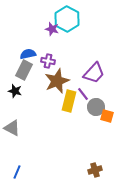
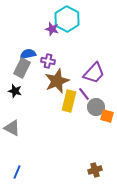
gray rectangle: moved 2 px left, 2 px up
purple line: moved 1 px right
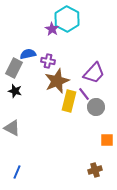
purple star: rotated 16 degrees clockwise
gray rectangle: moved 8 px left
orange square: moved 24 px down; rotated 16 degrees counterclockwise
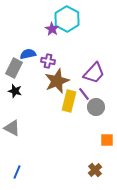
brown cross: rotated 24 degrees counterclockwise
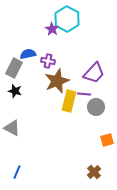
purple line: rotated 48 degrees counterclockwise
orange square: rotated 16 degrees counterclockwise
brown cross: moved 1 px left, 2 px down
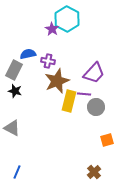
gray rectangle: moved 2 px down
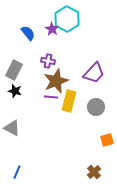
blue semicircle: moved 21 px up; rotated 63 degrees clockwise
brown star: moved 1 px left
purple line: moved 33 px left, 3 px down
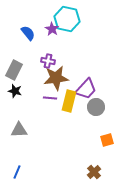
cyan hexagon: rotated 15 degrees counterclockwise
purple trapezoid: moved 8 px left, 16 px down
brown star: moved 3 px up; rotated 15 degrees clockwise
purple line: moved 1 px left, 1 px down
gray triangle: moved 7 px right, 2 px down; rotated 30 degrees counterclockwise
